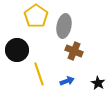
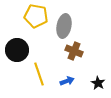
yellow pentagon: rotated 25 degrees counterclockwise
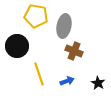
black circle: moved 4 px up
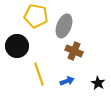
gray ellipse: rotated 10 degrees clockwise
